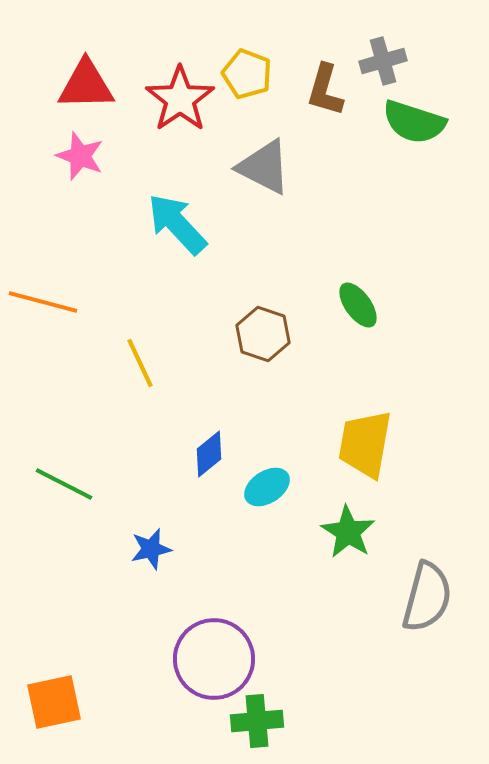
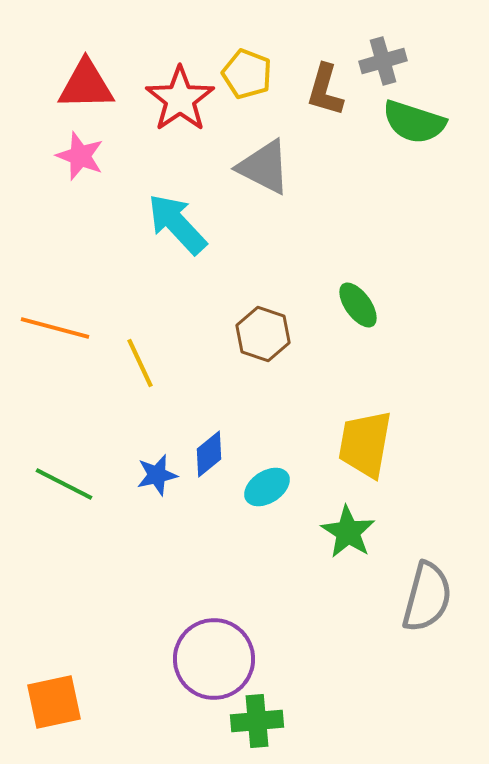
orange line: moved 12 px right, 26 px down
blue star: moved 6 px right, 74 px up
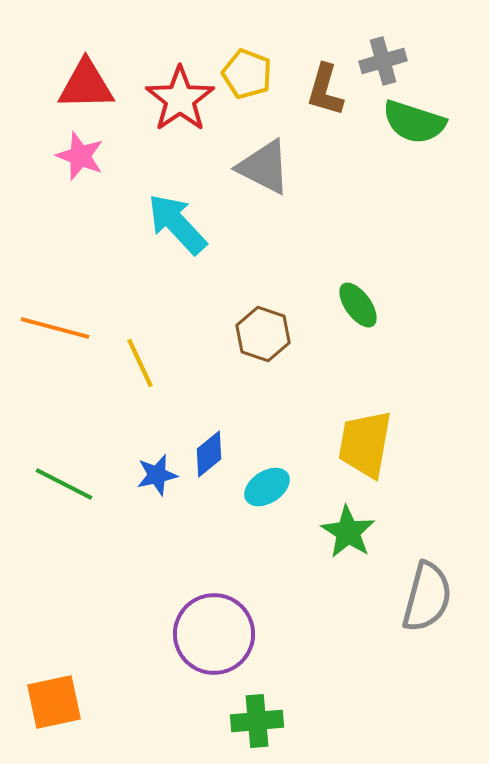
purple circle: moved 25 px up
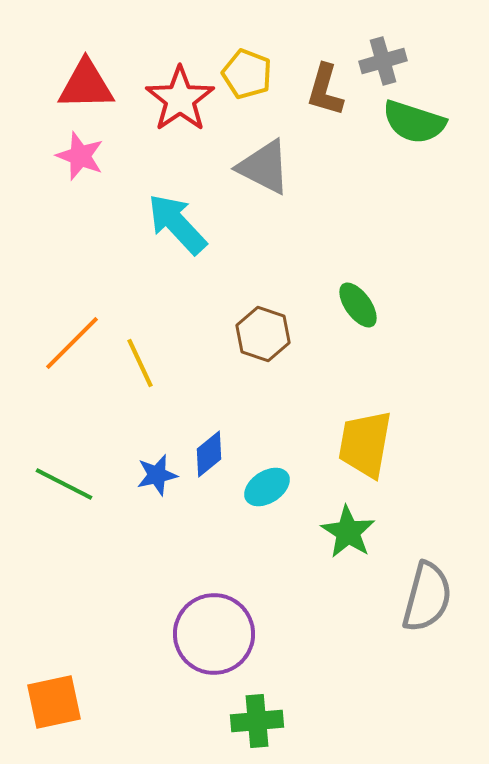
orange line: moved 17 px right, 15 px down; rotated 60 degrees counterclockwise
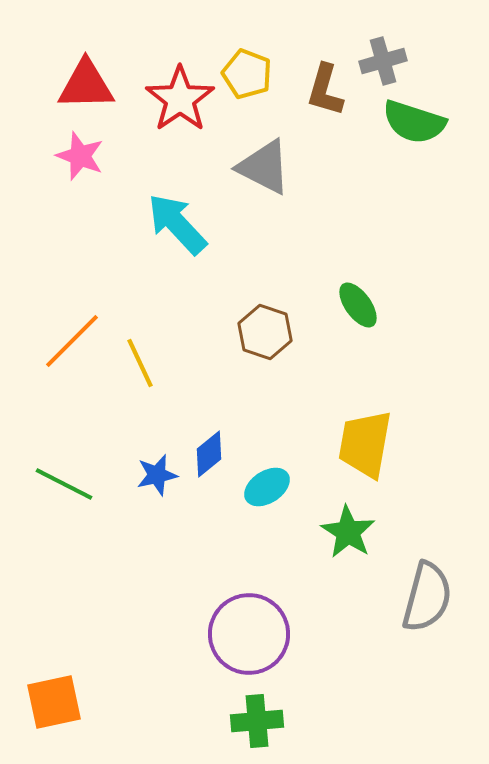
brown hexagon: moved 2 px right, 2 px up
orange line: moved 2 px up
purple circle: moved 35 px right
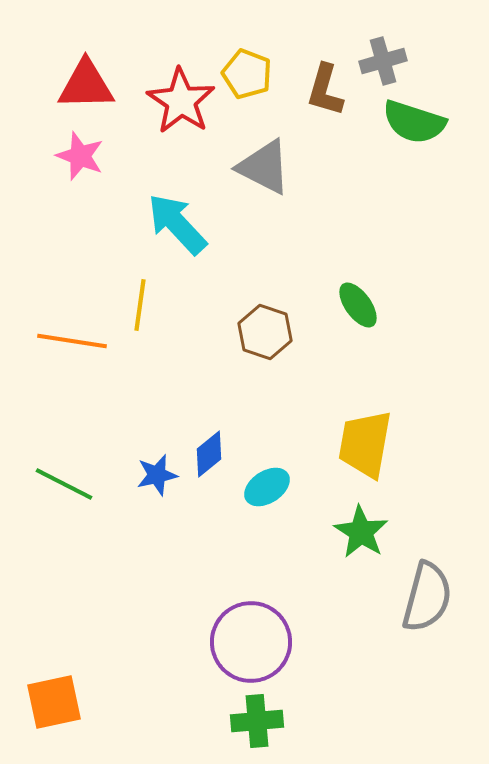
red star: moved 1 px right, 2 px down; rotated 4 degrees counterclockwise
orange line: rotated 54 degrees clockwise
yellow line: moved 58 px up; rotated 33 degrees clockwise
green star: moved 13 px right
purple circle: moved 2 px right, 8 px down
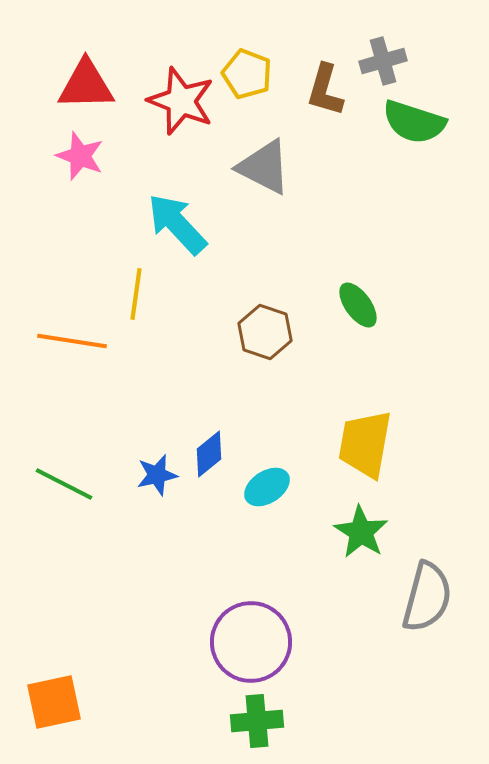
red star: rotated 12 degrees counterclockwise
yellow line: moved 4 px left, 11 px up
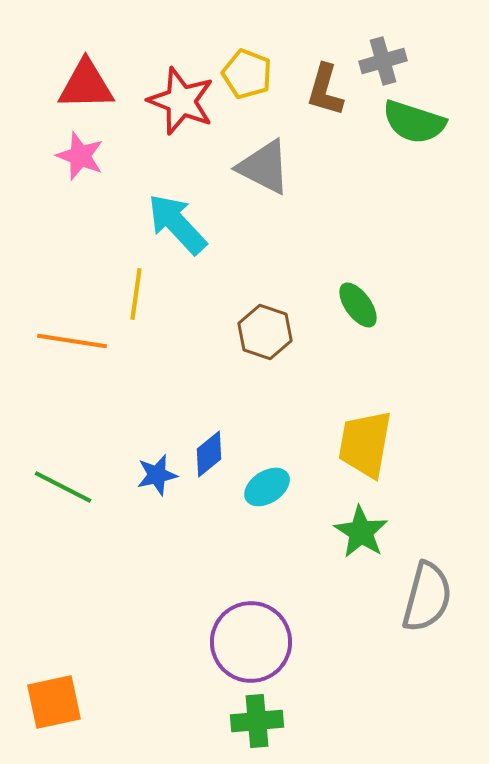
green line: moved 1 px left, 3 px down
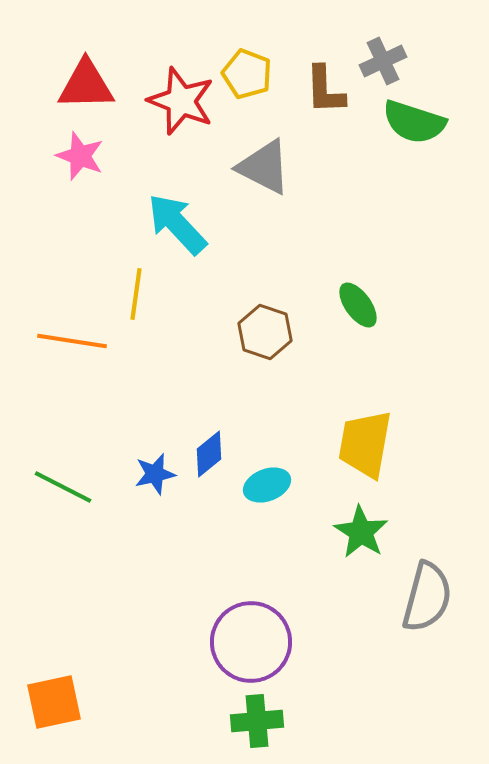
gray cross: rotated 9 degrees counterclockwise
brown L-shape: rotated 18 degrees counterclockwise
blue star: moved 2 px left, 1 px up
cyan ellipse: moved 2 px up; rotated 12 degrees clockwise
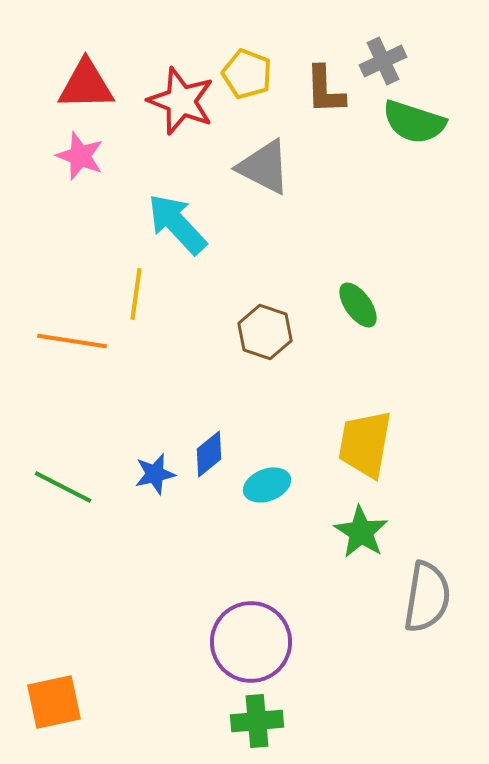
gray semicircle: rotated 6 degrees counterclockwise
